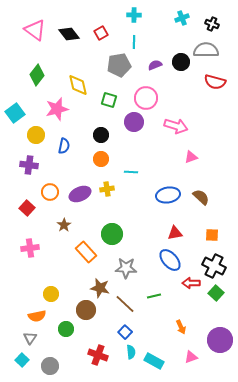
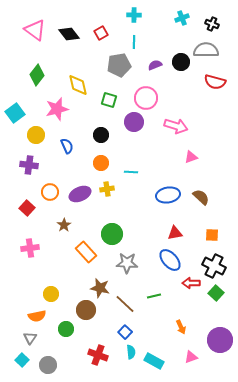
blue semicircle at (64, 146): moved 3 px right; rotated 35 degrees counterclockwise
orange circle at (101, 159): moved 4 px down
gray star at (126, 268): moved 1 px right, 5 px up
gray circle at (50, 366): moved 2 px left, 1 px up
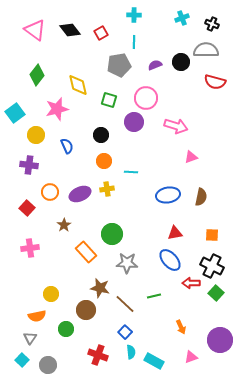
black diamond at (69, 34): moved 1 px right, 4 px up
orange circle at (101, 163): moved 3 px right, 2 px up
brown semicircle at (201, 197): rotated 60 degrees clockwise
black cross at (214, 266): moved 2 px left
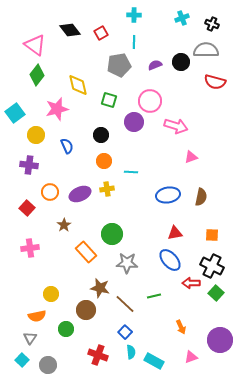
pink triangle at (35, 30): moved 15 px down
pink circle at (146, 98): moved 4 px right, 3 px down
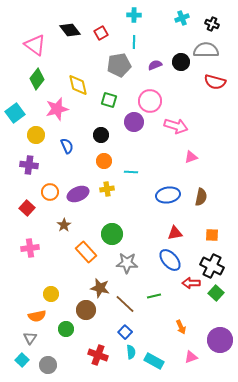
green diamond at (37, 75): moved 4 px down
purple ellipse at (80, 194): moved 2 px left
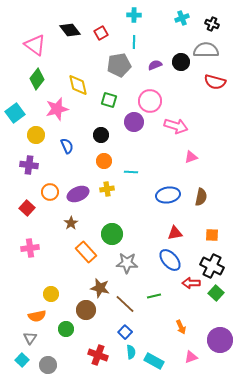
brown star at (64, 225): moved 7 px right, 2 px up
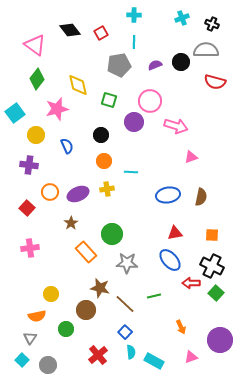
red cross at (98, 355): rotated 30 degrees clockwise
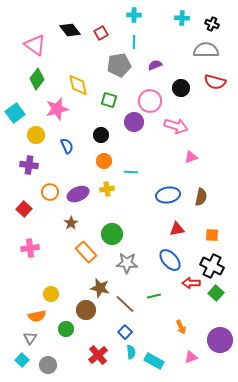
cyan cross at (182, 18): rotated 24 degrees clockwise
black circle at (181, 62): moved 26 px down
red square at (27, 208): moved 3 px left, 1 px down
red triangle at (175, 233): moved 2 px right, 4 px up
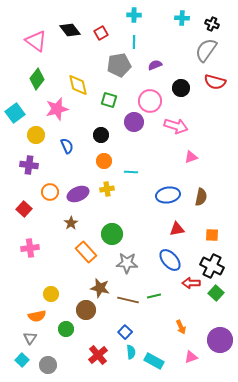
pink triangle at (35, 45): moved 1 px right, 4 px up
gray semicircle at (206, 50): rotated 55 degrees counterclockwise
brown line at (125, 304): moved 3 px right, 4 px up; rotated 30 degrees counterclockwise
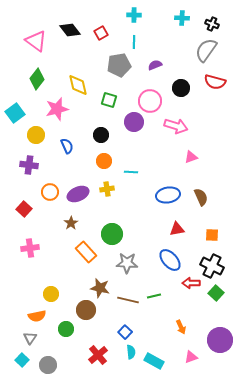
brown semicircle at (201, 197): rotated 36 degrees counterclockwise
